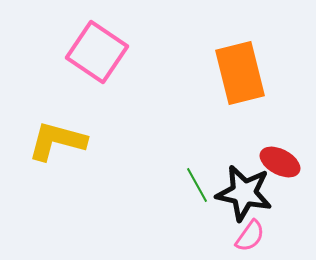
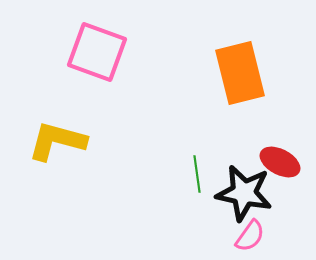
pink square: rotated 14 degrees counterclockwise
green line: moved 11 px up; rotated 21 degrees clockwise
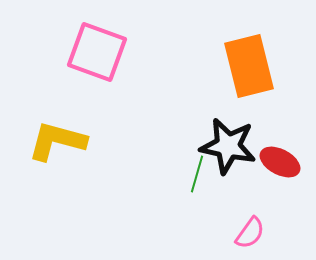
orange rectangle: moved 9 px right, 7 px up
green line: rotated 24 degrees clockwise
black star: moved 16 px left, 47 px up
pink semicircle: moved 3 px up
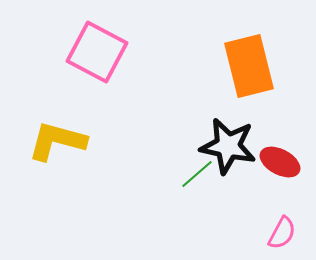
pink square: rotated 8 degrees clockwise
green line: rotated 33 degrees clockwise
pink semicircle: moved 32 px right; rotated 8 degrees counterclockwise
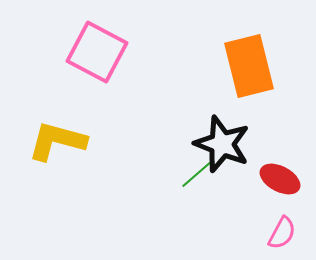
black star: moved 6 px left, 2 px up; rotated 10 degrees clockwise
red ellipse: moved 17 px down
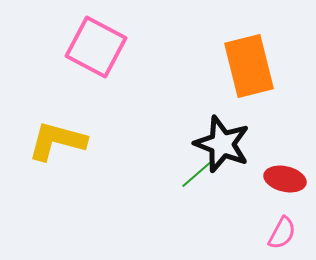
pink square: moved 1 px left, 5 px up
red ellipse: moved 5 px right; rotated 15 degrees counterclockwise
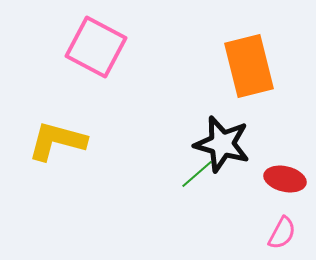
black star: rotated 6 degrees counterclockwise
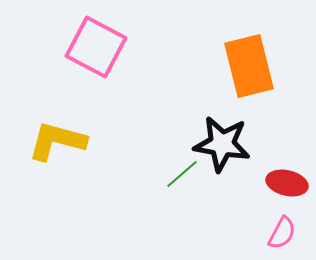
black star: rotated 6 degrees counterclockwise
green line: moved 15 px left
red ellipse: moved 2 px right, 4 px down
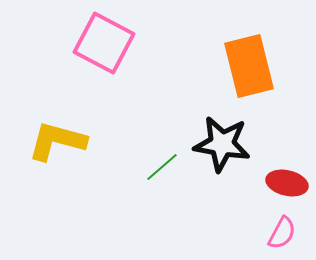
pink square: moved 8 px right, 4 px up
green line: moved 20 px left, 7 px up
